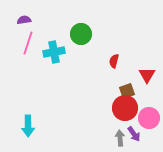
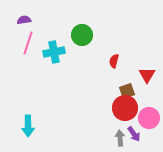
green circle: moved 1 px right, 1 px down
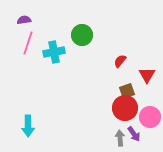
red semicircle: moved 6 px right; rotated 24 degrees clockwise
pink circle: moved 1 px right, 1 px up
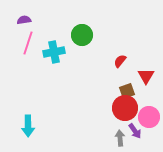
red triangle: moved 1 px left, 1 px down
pink circle: moved 1 px left
purple arrow: moved 1 px right, 3 px up
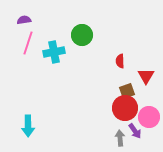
red semicircle: rotated 40 degrees counterclockwise
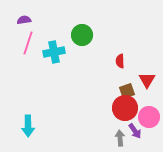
red triangle: moved 1 px right, 4 px down
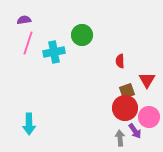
cyan arrow: moved 1 px right, 2 px up
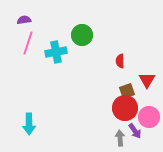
cyan cross: moved 2 px right
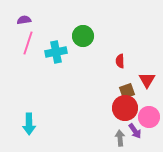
green circle: moved 1 px right, 1 px down
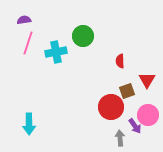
red circle: moved 14 px left, 1 px up
pink circle: moved 1 px left, 2 px up
purple arrow: moved 5 px up
